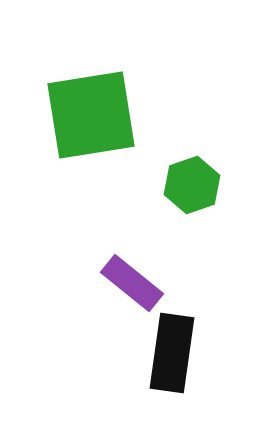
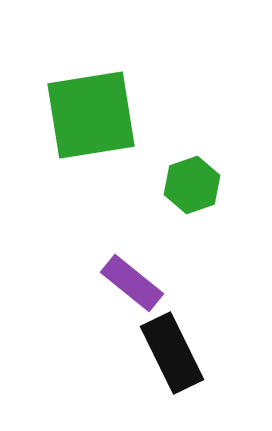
black rectangle: rotated 34 degrees counterclockwise
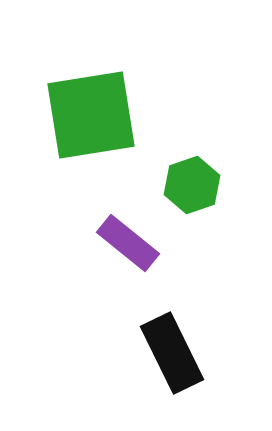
purple rectangle: moved 4 px left, 40 px up
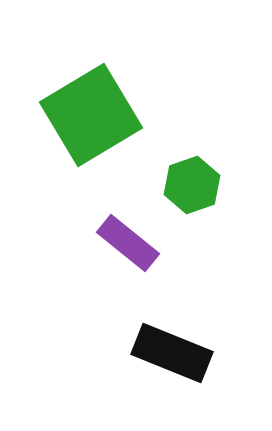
green square: rotated 22 degrees counterclockwise
black rectangle: rotated 42 degrees counterclockwise
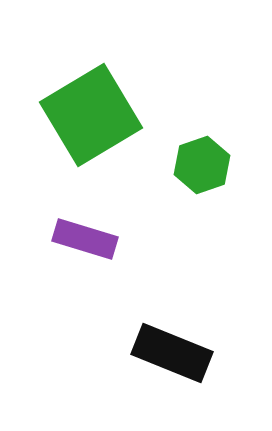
green hexagon: moved 10 px right, 20 px up
purple rectangle: moved 43 px left, 4 px up; rotated 22 degrees counterclockwise
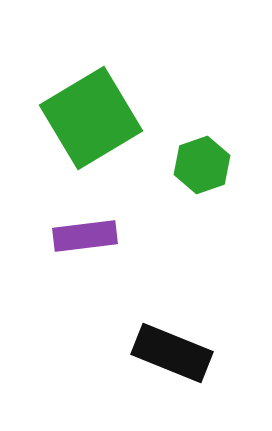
green square: moved 3 px down
purple rectangle: moved 3 px up; rotated 24 degrees counterclockwise
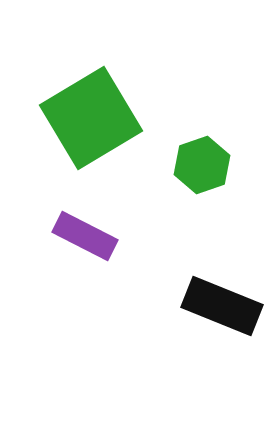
purple rectangle: rotated 34 degrees clockwise
black rectangle: moved 50 px right, 47 px up
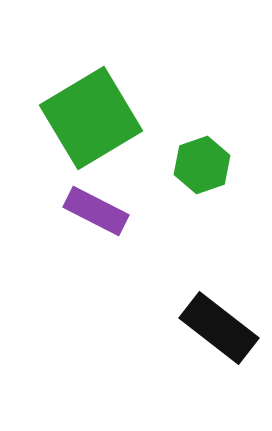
purple rectangle: moved 11 px right, 25 px up
black rectangle: moved 3 px left, 22 px down; rotated 16 degrees clockwise
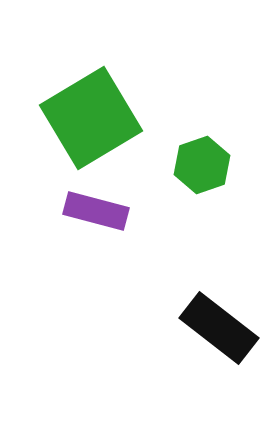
purple rectangle: rotated 12 degrees counterclockwise
